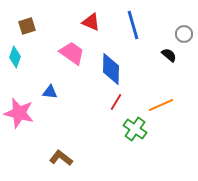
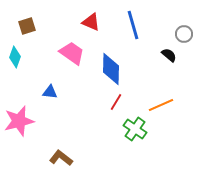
pink star: moved 8 px down; rotated 28 degrees counterclockwise
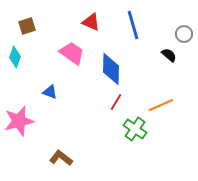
blue triangle: rotated 14 degrees clockwise
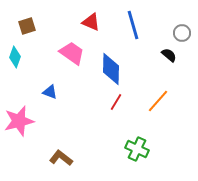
gray circle: moved 2 px left, 1 px up
orange line: moved 3 px left, 4 px up; rotated 25 degrees counterclockwise
green cross: moved 2 px right, 20 px down; rotated 10 degrees counterclockwise
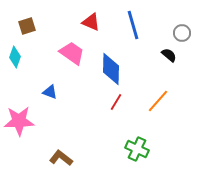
pink star: rotated 12 degrees clockwise
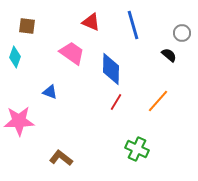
brown square: rotated 24 degrees clockwise
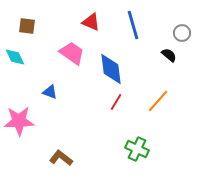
cyan diamond: rotated 45 degrees counterclockwise
blue diamond: rotated 8 degrees counterclockwise
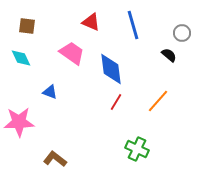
cyan diamond: moved 6 px right, 1 px down
pink star: moved 1 px down
brown L-shape: moved 6 px left, 1 px down
